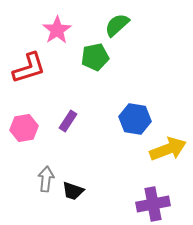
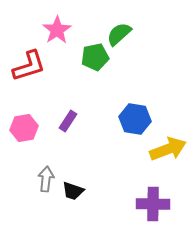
green semicircle: moved 2 px right, 9 px down
red L-shape: moved 2 px up
purple cross: rotated 12 degrees clockwise
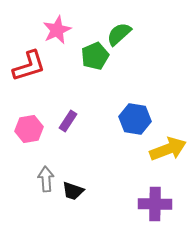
pink star: rotated 8 degrees clockwise
green pentagon: moved 1 px up; rotated 12 degrees counterclockwise
pink hexagon: moved 5 px right, 1 px down
gray arrow: rotated 10 degrees counterclockwise
purple cross: moved 2 px right
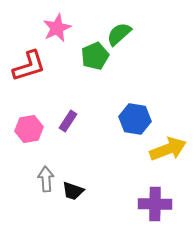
pink star: moved 2 px up
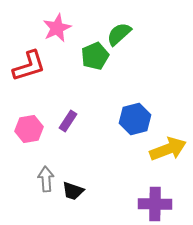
blue hexagon: rotated 24 degrees counterclockwise
